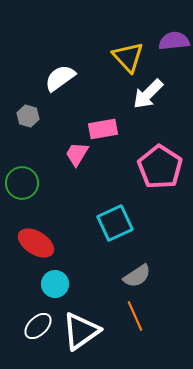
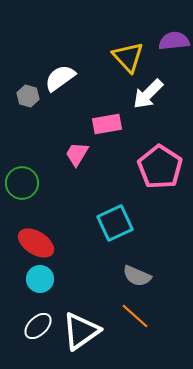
gray hexagon: moved 20 px up
pink rectangle: moved 4 px right, 5 px up
gray semicircle: rotated 56 degrees clockwise
cyan circle: moved 15 px left, 5 px up
orange line: rotated 24 degrees counterclockwise
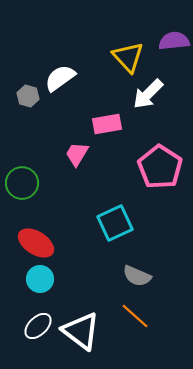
white triangle: rotated 48 degrees counterclockwise
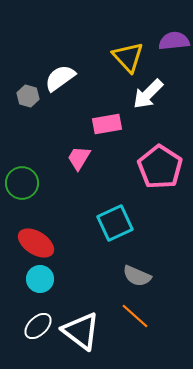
pink trapezoid: moved 2 px right, 4 px down
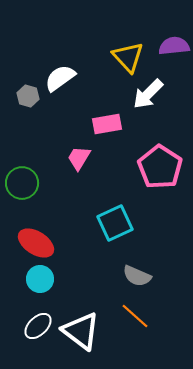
purple semicircle: moved 5 px down
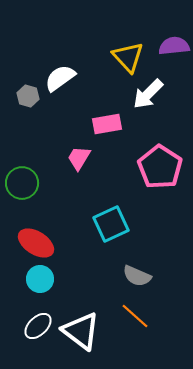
cyan square: moved 4 px left, 1 px down
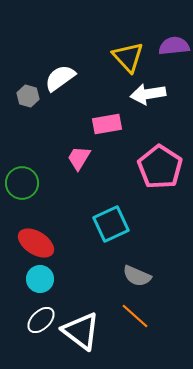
white arrow: rotated 36 degrees clockwise
white ellipse: moved 3 px right, 6 px up
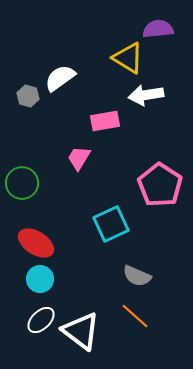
purple semicircle: moved 16 px left, 17 px up
yellow triangle: moved 1 px down; rotated 16 degrees counterclockwise
white arrow: moved 2 px left, 1 px down
pink rectangle: moved 2 px left, 3 px up
pink pentagon: moved 18 px down
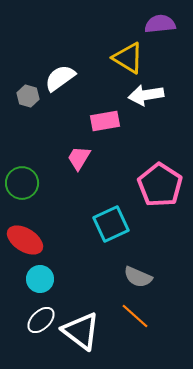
purple semicircle: moved 2 px right, 5 px up
red ellipse: moved 11 px left, 3 px up
gray semicircle: moved 1 px right, 1 px down
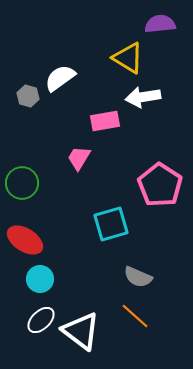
white arrow: moved 3 px left, 2 px down
cyan square: rotated 9 degrees clockwise
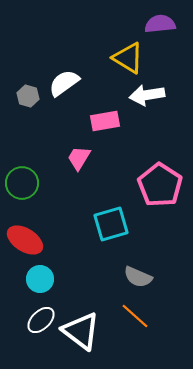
white semicircle: moved 4 px right, 5 px down
white arrow: moved 4 px right, 2 px up
